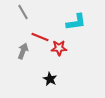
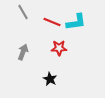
red line: moved 12 px right, 15 px up
gray arrow: moved 1 px down
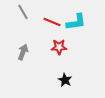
red star: moved 1 px up
black star: moved 15 px right, 1 px down
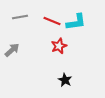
gray line: moved 3 px left, 5 px down; rotated 70 degrees counterclockwise
red line: moved 1 px up
red star: moved 1 px up; rotated 21 degrees counterclockwise
gray arrow: moved 11 px left, 2 px up; rotated 28 degrees clockwise
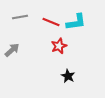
red line: moved 1 px left, 1 px down
black star: moved 3 px right, 4 px up
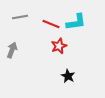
red line: moved 2 px down
gray arrow: rotated 28 degrees counterclockwise
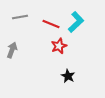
cyan L-shape: rotated 35 degrees counterclockwise
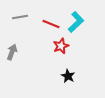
red star: moved 2 px right
gray arrow: moved 2 px down
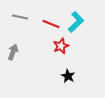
gray line: rotated 21 degrees clockwise
gray arrow: moved 1 px right
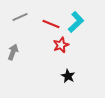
gray line: rotated 35 degrees counterclockwise
red star: moved 1 px up
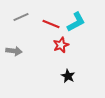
gray line: moved 1 px right
cyan L-shape: rotated 15 degrees clockwise
gray arrow: moved 1 px right, 1 px up; rotated 77 degrees clockwise
